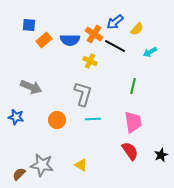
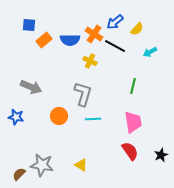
orange circle: moved 2 px right, 4 px up
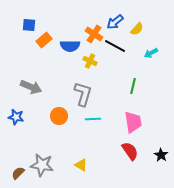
blue semicircle: moved 6 px down
cyan arrow: moved 1 px right, 1 px down
black star: rotated 16 degrees counterclockwise
brown semicircle: moved 1 px left, 1 px up
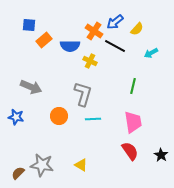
orange cross: moved 3 px up
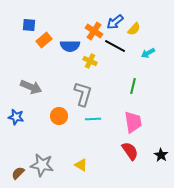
yellow semicircle: moved 3 px left
cyan arrow: moved 3 px left
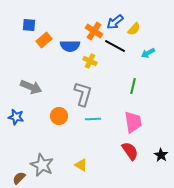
gray star: rotated 15 degrees clockwise
brown semicircle: moved 1 px right, 5 px down
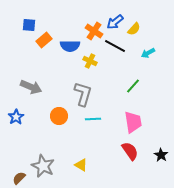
green line: rotated 28 degrees clockwise
blue star: rotated 28 degrees clockwise
gray star: moved 1 px right, 1 px down
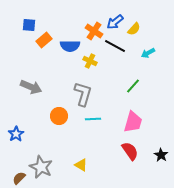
blue star: moved 17 px down
pink trapezoid: rotated 25 degrees clockwise
gray star: moved 2 px left, 1 px down
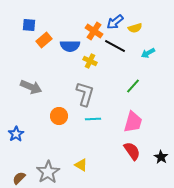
yellow semicircle: moved 1 px right, 1 px up; rotated 32 degrees clockwise
gray L-shape: moved 2 px right
red semicircle: moved 2 px right
black star: moved 2 px down
gray star: moved 7 px right, 5 px down; rotated 15 degrees clockwise
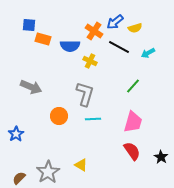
orange rectangle: moved 1 px left, 1 px up; rotated 56 degrees clockwise
black line: moved 4 px right, 1 px down
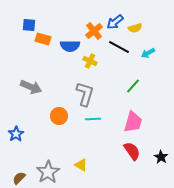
orange cross: rotated 18 degrees clockwise
